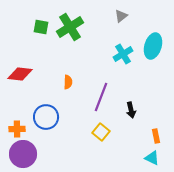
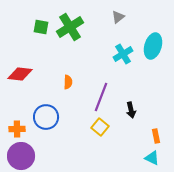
gray triangle: moved 3 px left, 1 px down
yellow square: moved 1 px left, 5 px up
purple circle: moved 2 px left, 2 px down
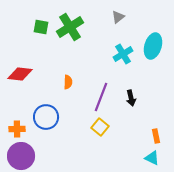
black arrow: moved 12 px up
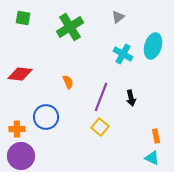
green square: moved 18 px left, 9 px up
cyan cross: rotated 30 degrees counterclockwise
orange semicircle: rotated 24 degrees counterclockwise
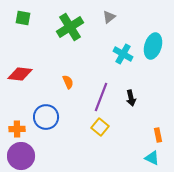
gray triangle: moved 9 px left
orange rectangle: moved 2 px right, 1 px up
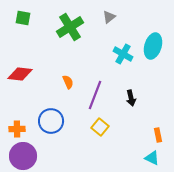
purple line: moved 6 px left, 2 px up
blue circle: moved 5 px right, 4 px down
purple circle: moved 2 px right
